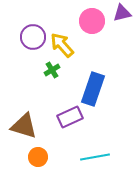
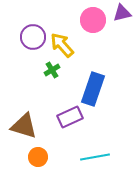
pink circle: moved 1 px right, 1 px up
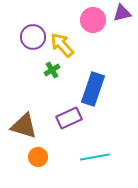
purple rectangle: moved 1 px left, 1 px down
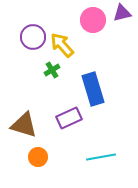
blue rectangle: rotated 36 degrees counterclockwise
brown triangle: moved 1 px up
cyan line: moved 6 px right
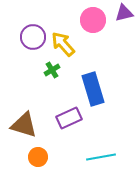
purple triangle: moved 2 px right
yellow arrow: moved 1 px right, 1 px up
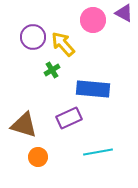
purple triangle: rotated 42 degrees clockwise
blue rectangle: rotated 68 degrees counterclockwise
cyan line: moved 3 px left, 5 px up
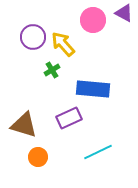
cyan line: rotated 16 degrees counterclockwise
